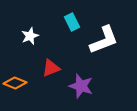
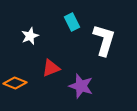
white L-shape: rotated 52 degrees counterclockwise
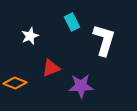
purple star: rotated 20 degrees counterclockwise
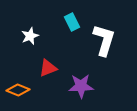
red triangle: moved 3 px left
orange diamond: moved 3 px right, 7 px down
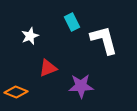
white L-shape: rotated 32 degrees counterclockwise
orange diamond: moved 2 px left, 2 px down
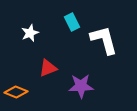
white star: moved 3 px up
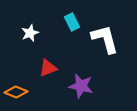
white L-shape: moved 1 px right, 1 px up
purple star: rotated 15 degrees clockwise
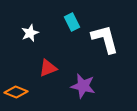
purple star: moved 2 px right
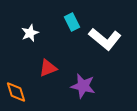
white L-shape: rotated 144 degrees clockwise
orange diamond: rotated 50 degrees clockwise
